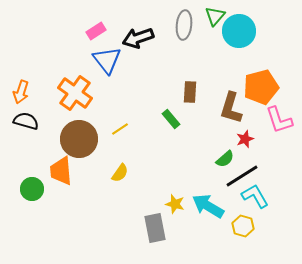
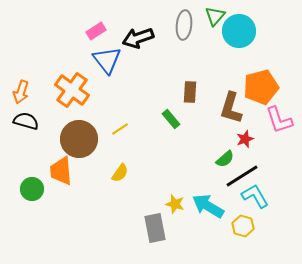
orange cross: moved 3 px left, 3 px up
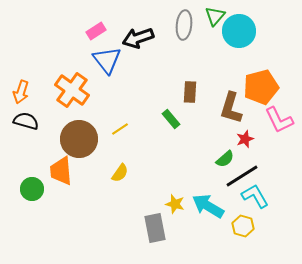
pink L-shape: rotated 8 degrees counterclockwise
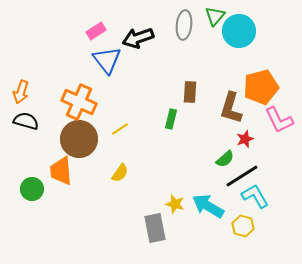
orange cross: moved 7 px right, 12 px down; rotated 12 degrees counterclockwise
green rectangle: rotated 54 degrees clockwise
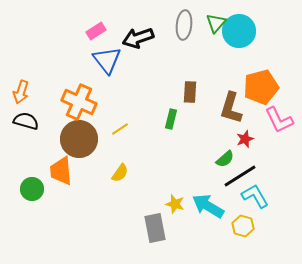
green triangle: moved 1 px right, 7 px down
black line: moved 2 px left
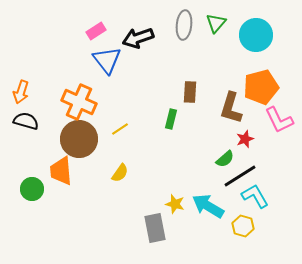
cyan circle: moved 17 px right, 4 px down
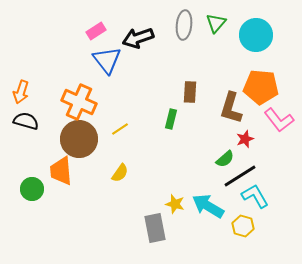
orange pentagon: rotated 20 degrees clockwise
pink L-shape: rotated 12 degrees counterclockwise
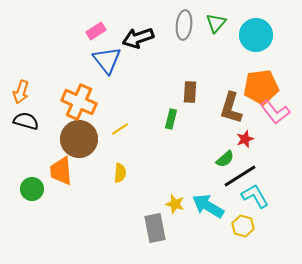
orange pentagon: rotated 12 degrees counterclockwise
pink L-shape: moved 4 px left, 8 px up
yellow semicircle: rotated 30 degrees counterclockwise
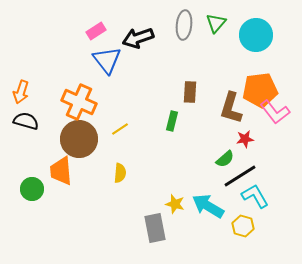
orange pentagon: moved 1 px left, 3 px down
green rectangle: moved 1 px right, 2 px down
red star: rotated 12 degrees clockwise
